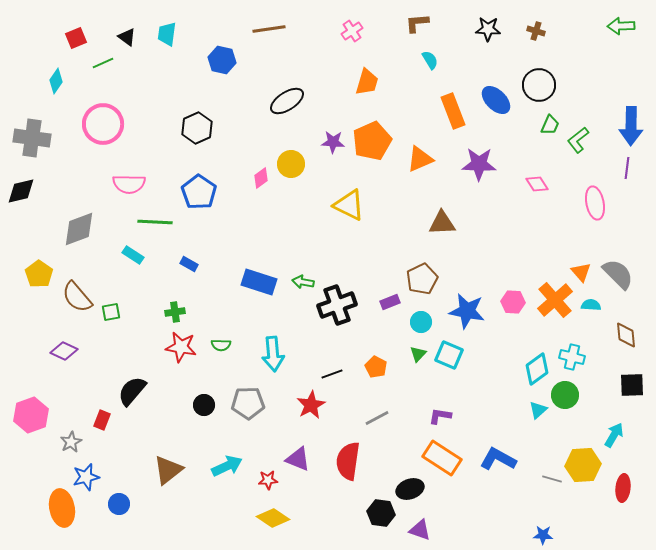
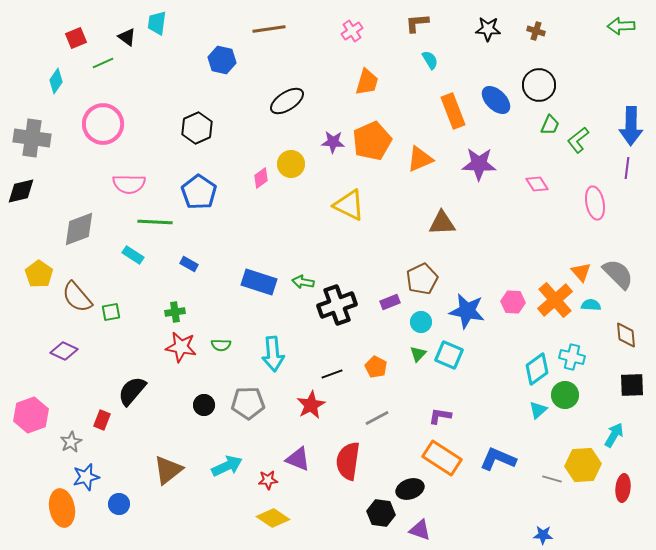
cyan trapezoid at (167, 34): moved 10 px left, 11 px up
blue L-shape at (498, 459): rotated 6 degrees counterclockwise
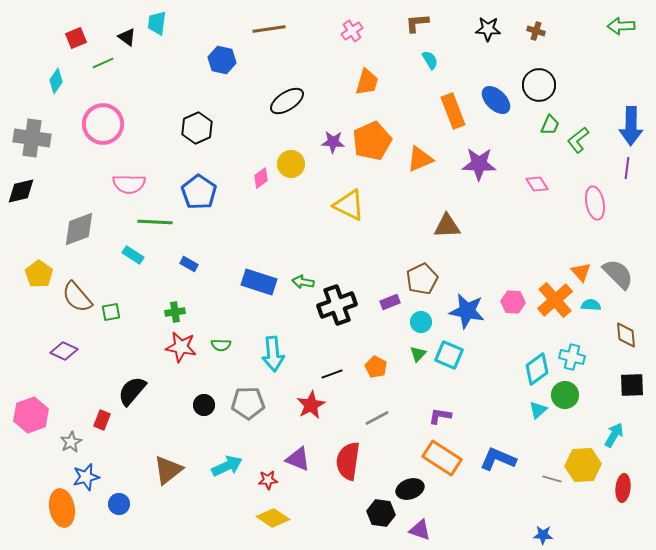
brown triangle at (442, 223): moved 5 px right, 3 px down
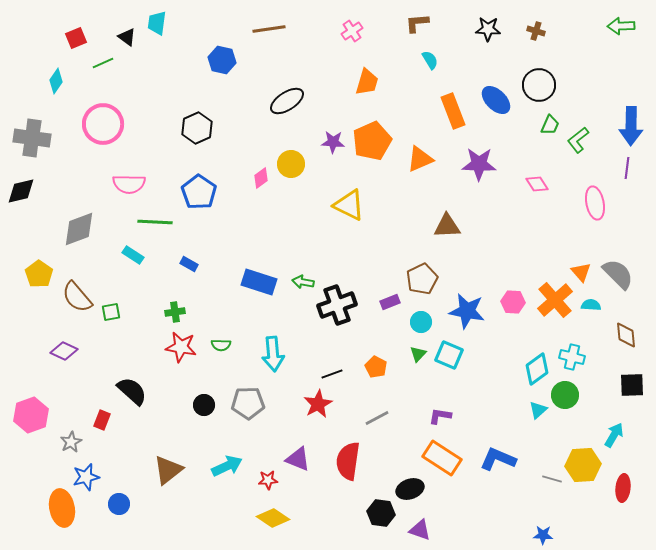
black semicircle at (132, 391): rotated 92 degrees clockwise
red star at (311, 405): moved 7 px right, 1 px up
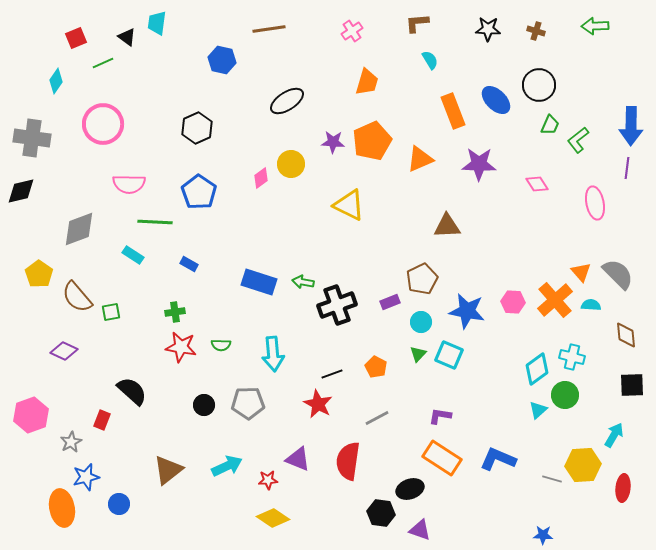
green arrow at (621, 26): moved 26 px left
red star at (318, 404): rotated 16 degrees counterclockwise
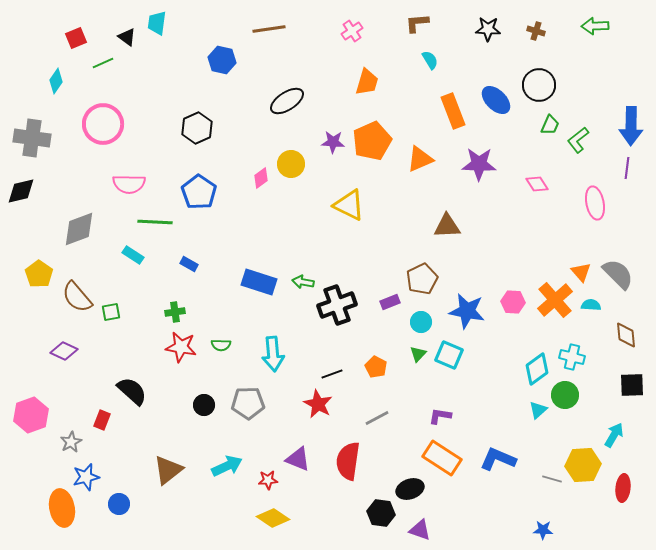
blue star at (543, 535): moved 5 px up
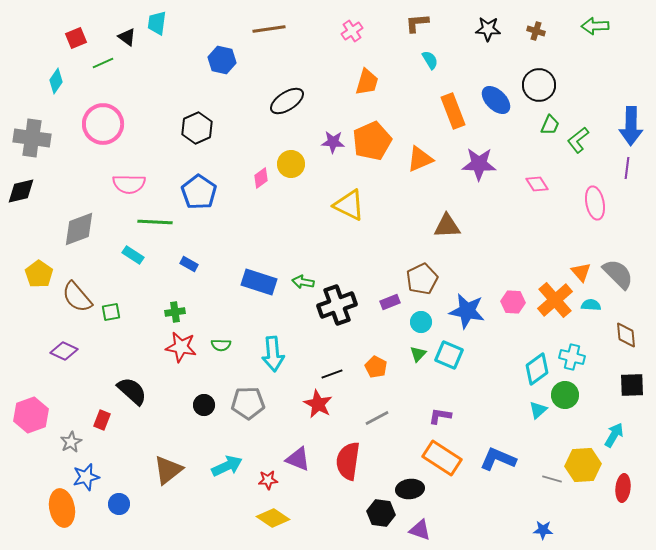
black ellipse at (410, 489): rotated 12 degrees clockwise
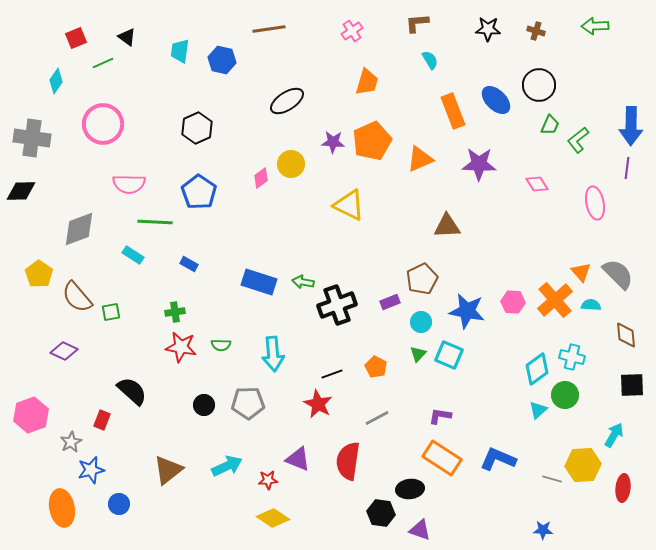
cyan trapezoid at (157, 23): moved 23 px right, 28 px down
black diamond at (21, 191): rotated 12 degrees clockwise
blue star at (86, 477): moved 5 px right, 7 px up
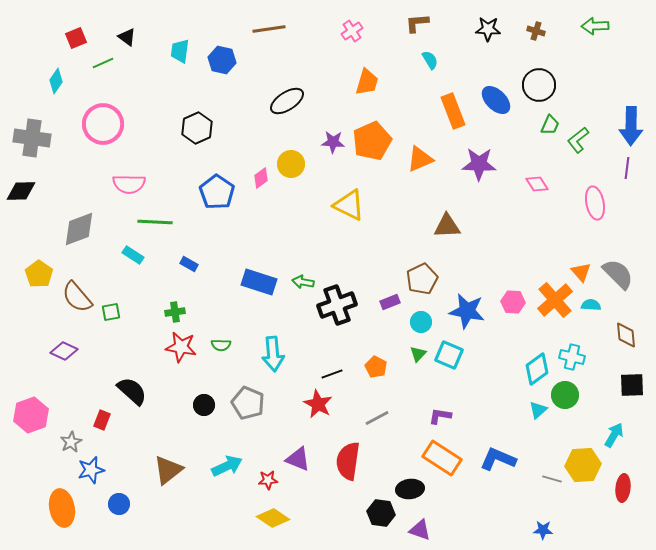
blue pentagon at (199, 192): moved 18 px right
gray pentagon at (248, 403): rotated 24 degrees clockwise
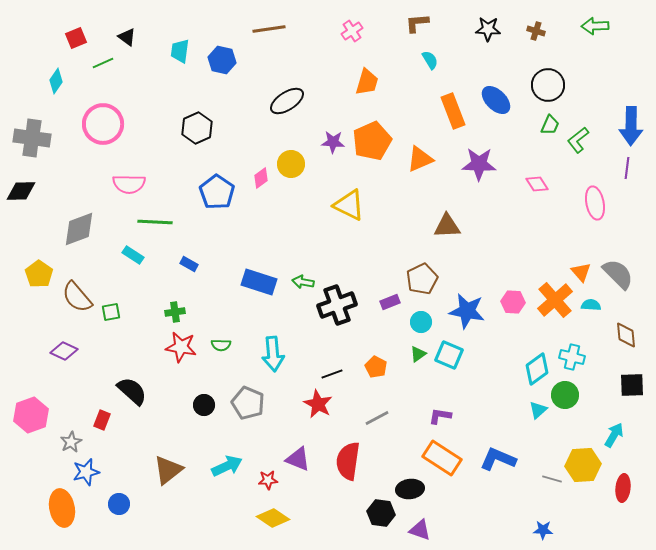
black circle at (539, 85): moved 9 px right
green triangle at (418, 354): rotated 12 degrees clockwise
blue star at (91, 470): moved 5 px left, 2 px down
